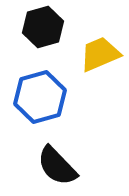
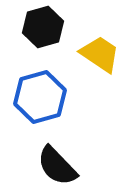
yellow trapezoid: rotated 57 degrees clockwise
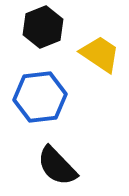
black hexagon: rotated 6 degrees counterclockwise
blue hexagon: rotated 9 degrees clockwise
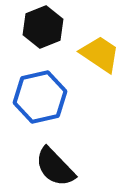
blue hexagon: rotated 6 degrees counterclockwise
black semicircle: moved 2 px left, 1 px down
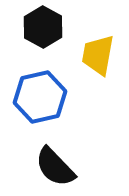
black hexagon: rotated 9 degrees counterclockwise
yellow trapezoid: moved 2 px left, 1 px down; rotated 114 degrees counterclockwise
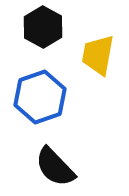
blue hexagon: rotated 6 degrees counterclockwise
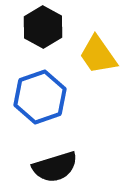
yellow trapezoid: rotated 45 degrees counterclockwise
black semicircle: rotated 63 degrees counterclockwise
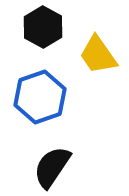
black semicircle: moved 3 px left; rotated 141 degrees clockwise
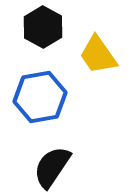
blue hexagon: rotated 9 degrees clockwise
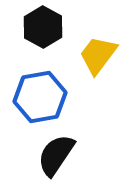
yellow trapezoid: rotated 72 degrees clockwise
black semicircle: moved 4 px right, 12 px up
